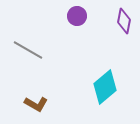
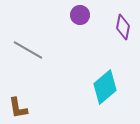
purple circle: moved 3 px right, 1 px up
purple diamond: moved 1 px left, 6 px down
brown L-shape: moved 18 px left, 4 px down; rotated 50 degrees clockwise
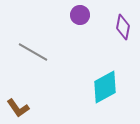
gray line: moved 5 px right, 2 px down
cyan diamond: rotated 12 degrees clockwise
brown L-shape: rotated 25 degrees counterclockwise
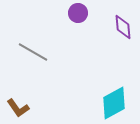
purple circle: moved 2 px left, 2 px up
purple diamond: rotated 15 degrees counterclockwise
cyan diamond: moved 9 px right, 16 px down
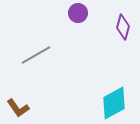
purple diamond: rotated 20 degrees clockwise
gray line: moved 3 px right, 3 px down; rotated 60 degrees counterclockwise
